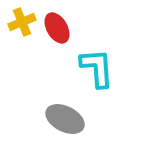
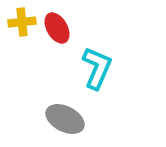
yellow cross: rotated 16 degrees clockwise
cyan L-shape: rotated 27 degrees clockwise
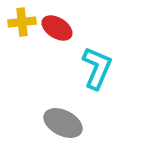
red ellipse: rotated 28 degrees counterclockwise
gray ellipse: moved 2 px left, 4 px down
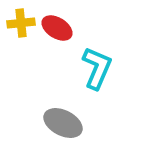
yellow cross: moved 1 px left, 1 px down
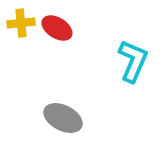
cyan L-shape: moved 36 px right, 7 px up
gray ellipse: moved 5 px up
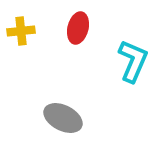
yellow cross: moved 8 px down
red ellipse: moved 21 px right; rotated 72 degrees clockwise
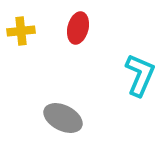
cyan L-shape: moved 7 px right, 14 px down
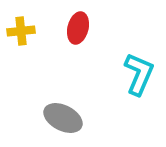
cyan L-shape: moved 1 px left, 1 px up
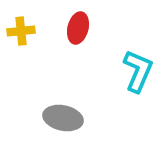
cyan L-shape: moved 1 px left, 3 px up
gray ellipse: rotated 15 degrees counterclockwise
